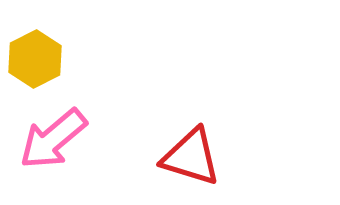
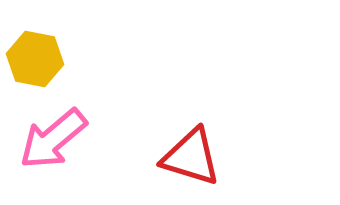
yellow hexagon: rotated 22 degrees counterclockwise
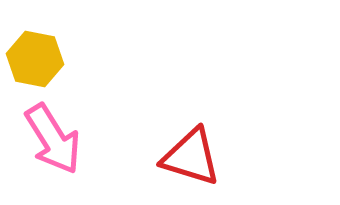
pink arrow: rotated 82 degrees counterclockwise
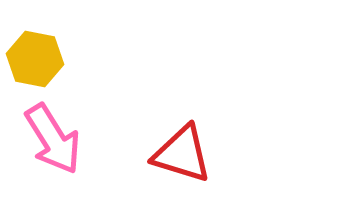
red triangle: moved 9 px left, 3 px up
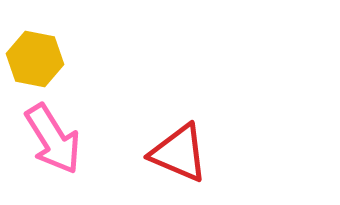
red triangle: moved 3 px left, 1 px up; rotated 6 degrees clockwise
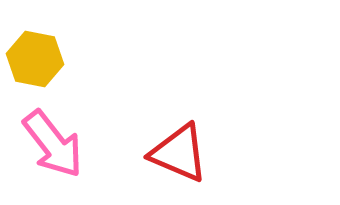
pink arrow: moved 5 px down; rotated 6 degrees counterclockwise
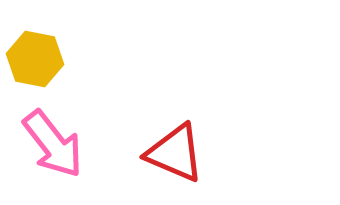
red triangle: moved 4 px left
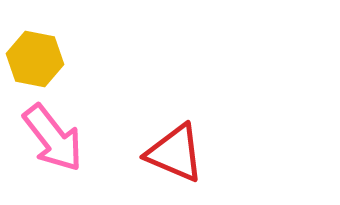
pink arrow: moved 6 px up
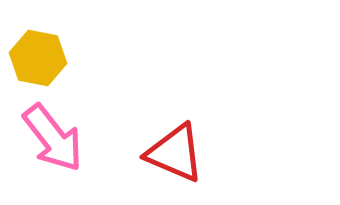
yellow hexagon: moved 3 px right, 1 px up
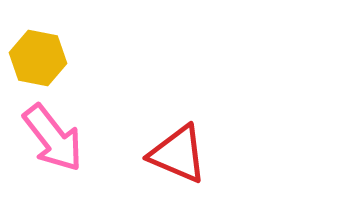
red triangle: moved 3 px right, 1 px down
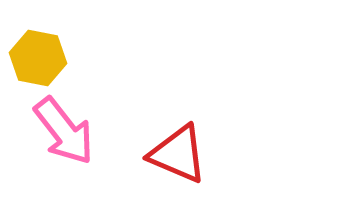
pink arrow: moved 11 px right, 7 px up
